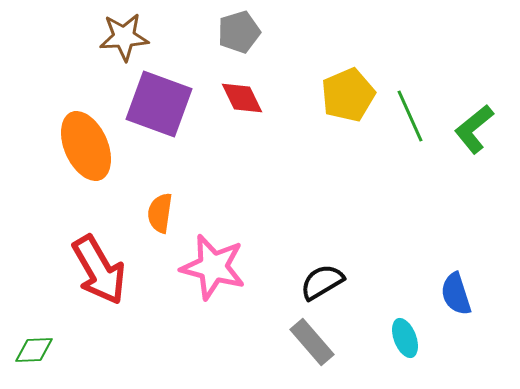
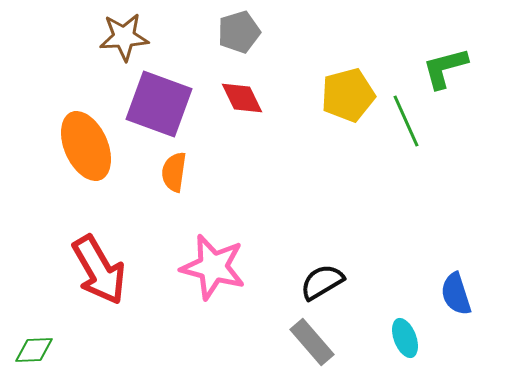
yellow pentagon: rotated 8 degrees clockwise
green line: moved 4 px left, 5 px down
green L-shape: moved 29 px left, 61 px up; rotated 24 degrees clockwise
orange semicircle: moved 14 px right, 41 px up
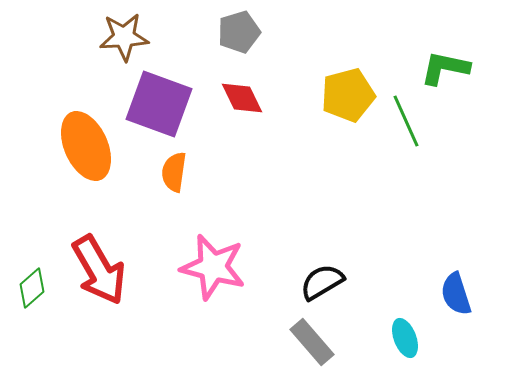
green L-shape: rotated 27 degrees clockwise
green diamond: moved 2 px left, 62 px up; rotated 39 degrees counterclockwise
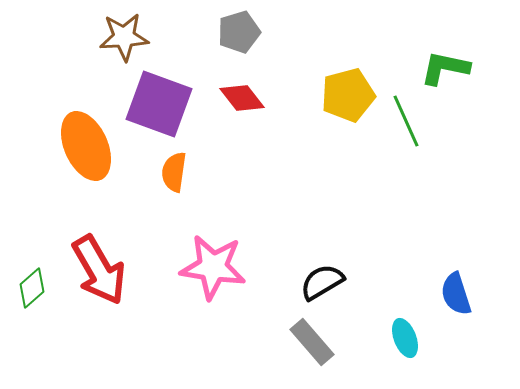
red diamond: rotated 12 degrees counterclockwise
pink star: rotated 6 degrees counterclockwise
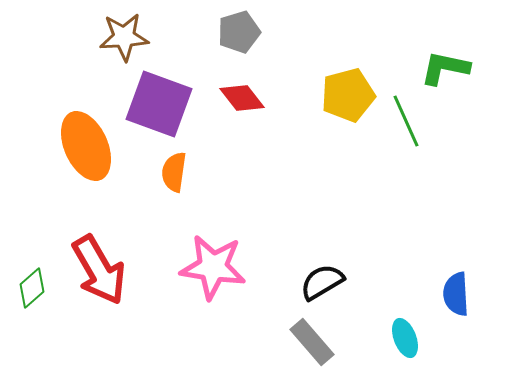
blue semicircle: rotated 15 degrees clockwise
